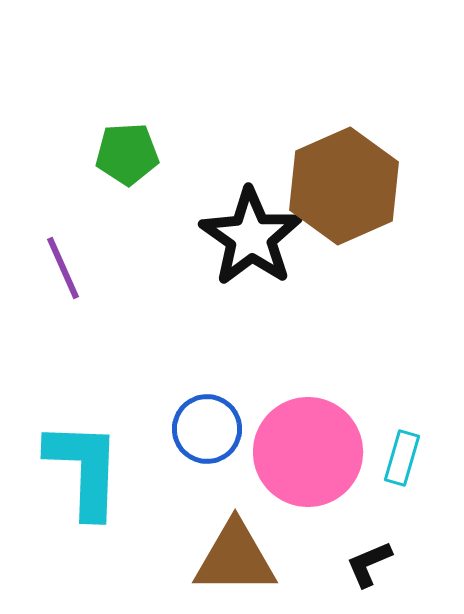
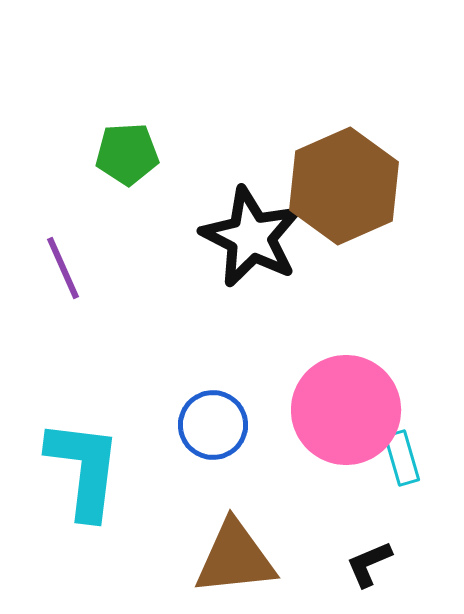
black star: rotated 8 degrees counterclockwise
blue circle: moved 6 px right, 4 px up
pink circle: moved 38 px right, 42 px up
cyan rectangle: rotated 32 degrees counterclockwise
cyan L-shape: rotated 5 degrees clockwise
brown triangle: rotated 6 degrees counterclockwise
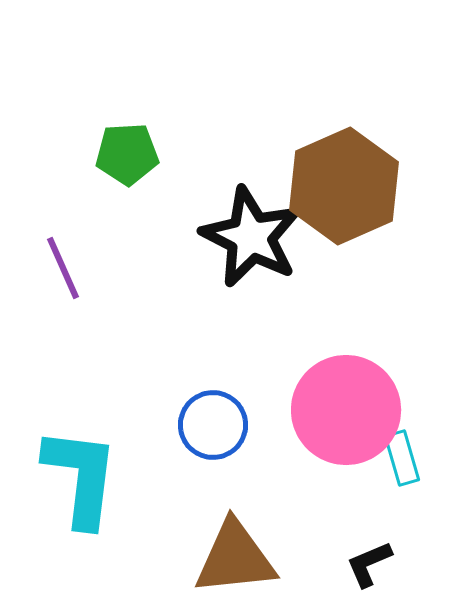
cyan L-shape: moved 3 px left, 8 px down
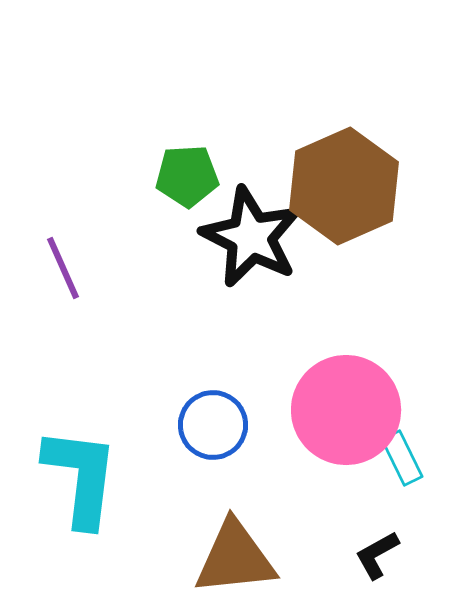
green pentagon: moved 60 px right, 22 px down
cyan rectangle: rotated 10 degrees counterclockwise
black L-shape: moved 8 px right, 9 px up; rotated 6 degrees counterclockwise
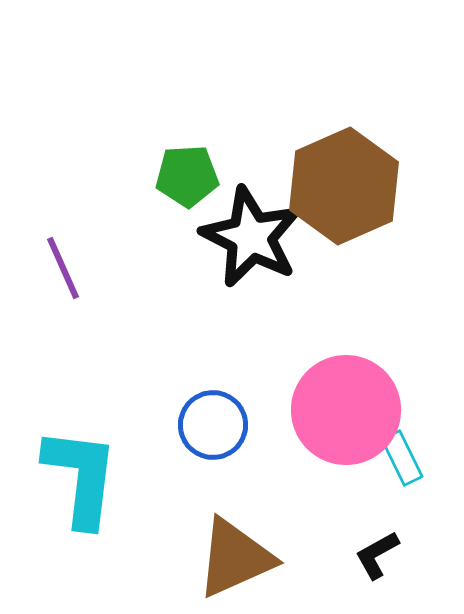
brown triangle: rotated 18 degrees counterclockwise
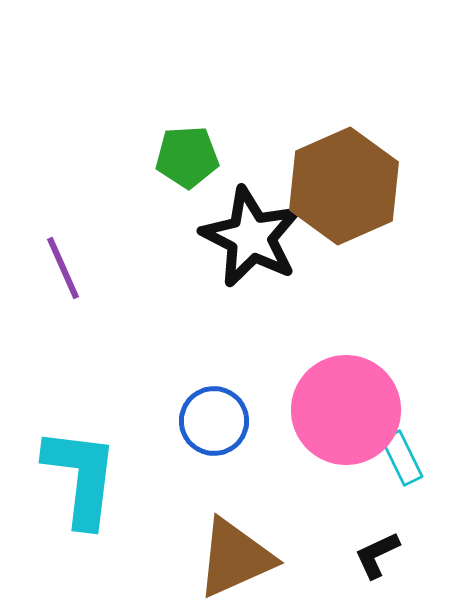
green pentagon: moved 19 px up
blue circle: moved 1 px right, 4 px up
black L-shape: rotated 4 degrees clockwise
